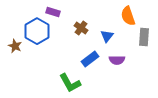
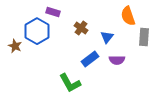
blue triangle: moved 1 px down
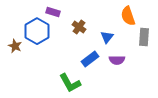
brown cross: moved 2 px left, 1 px up
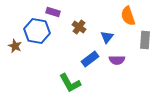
blue hexagon: rotated 20 degrees counterclockwise
gray rectangle: moved 1 px right, 3 px down
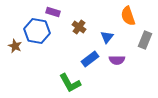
gray rectangle: rotated 18 degrees clockwise
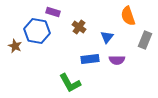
blue rectangle: rotated 30 degrees clockwise
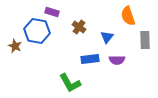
purple rectangle: moved 1 px left
gray rectangle: rotated 24 degrees counterclockwise
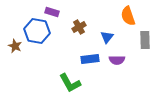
brown cross: rotated 24 degrees clockwise
